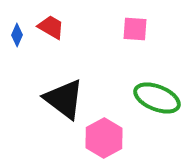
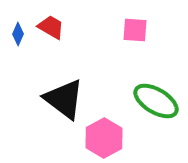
pink square: moved 1 px down
blue diamond: moved 1 px right, 1 px up
green ellipse: moved 1 px left, 3 px down; rotated 9 degrees clockwise
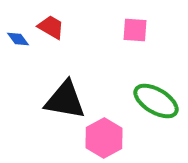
blue diamond: moved 5 px down; rotated 60 degrees counterclockwise
black triangle: moved 1 px right, 1 px down; rotated 27 degrees counterclockwise
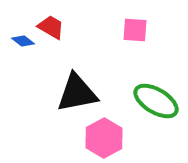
blue diamond: moved 5 px right, 2 px down; rotated 15 degrees counterclockwise
black triangle: moved 12 px right, 7 px up; rotated 21 degrees counterclockwise
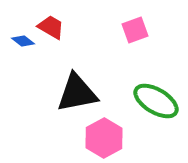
pink square: rotated 24 degrees counterclockwise
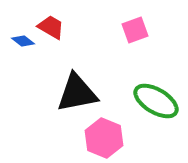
pink hexagon: rotated 9 degrees counterclockwise
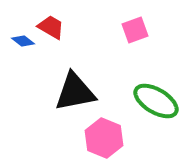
black triangle: moved 2 px left, 1 px up
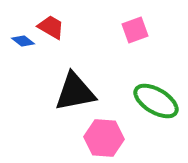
pink hexagon: rotated 18 degrees counterclockwise
